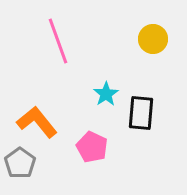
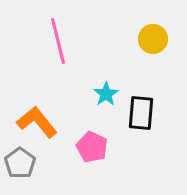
pink line: rotated 6 degrees clockwise
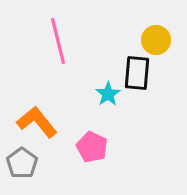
yellow circle: moved 3 px right, 1 px down
cyan star: moved 2 px right
black rectangle: moved 4 px left, 40 px up
gray pentagon: moved 2 px right
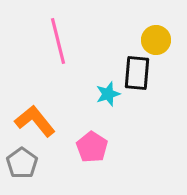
cyan star: rotated 15 degrees clockwise
orange L-shape: moved 2 px left, 1 px up
pink pentagon: rotated 8 degrees clockwise
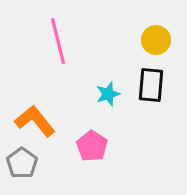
black rectangle: moved 14 px right, 12 px down
pink pentagon: moved 1 px up
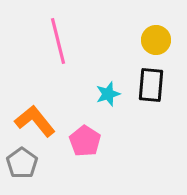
pink pentagon: moved 7 px left, 5 px up
